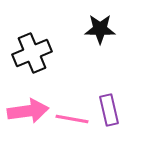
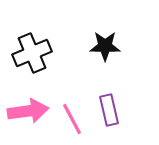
black star: moved 5 px right, 17 px down
pink line: rotated 52 degrees clockwise
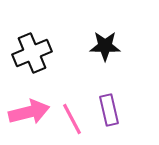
pink arrow: moved 1 px right, 1 px down; rotated 6 degrees counterclockwise
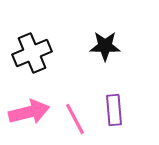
purple rectangle: moved 5 px right; rotated 8 degrees clockwise
pink line: moved 3 px right
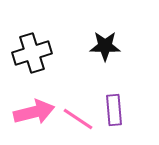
black cross: rotated 6 degrees clockwise
pink arrow: moved 5 px right
pink line: moved 3 px right; rotated 28 degrees counterclockwise
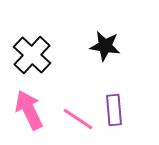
black star: rotated 8 degrees clockwise
black cross: moved 2 px down; rotated 30 degrees counterclockwise
pink arrow: moved 5 px left, 2 px up; rotated 102 degrees counterclockwise
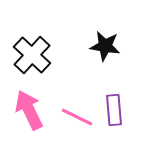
pink line: moved 1 px left, 2 px up; rotated 8 degrees counterclockwise
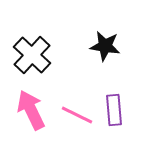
pink arrow: moved 2 px right
pink line: moved 2 px up
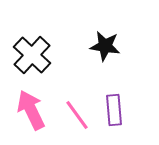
pink line: rotated 28 degrees clockwise
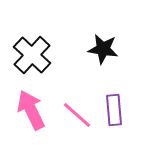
black star: moved 2 px left, 3 px down
pink line: rotated 12 degrees counterclockwise
